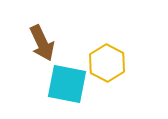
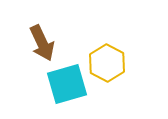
cyan square: rotated 27 degrees counterclockwise
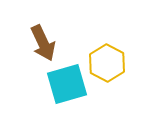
brown arrow: moved 1 px right
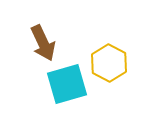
yellow hexagon: moved 2 px right
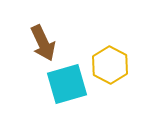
yellow hexagon: moved 1 px right, 2 px down
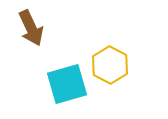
brown arrow: moved 12 px left, 15 px up
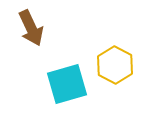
yellow hexagon: moved 5 px right
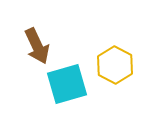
brown arrow: moved 6 px right, 18 px down
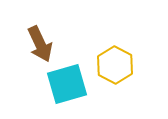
brown arrow: moved 3 px right, 2 px up
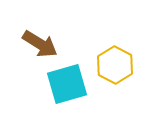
brown arrow: rotated 33 degrees counterclockwise
